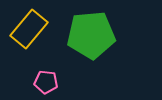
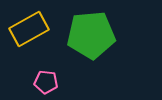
yellow rectangle: rotated 21 degrees clockwise
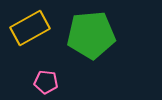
yellow rectangle: moved 1 px right, 1 px up
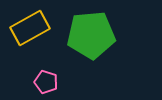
pink pentagon: rotated 10 degrees clockwise
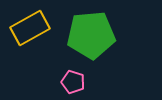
pink pentagon: moved 27 px right
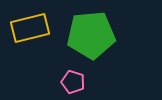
yellow rectangle: rotated 15 degrees clockwise
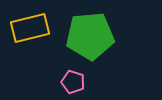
green pentagon: moved 1 px left, 1 px down
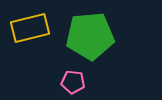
pink pentagon: rotated 10 degrees counterclockwise
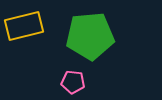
yellow rectangle: moved 6 px left, 2 px up
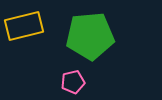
pink pentagon: rotated 20 degrees counterclockwise
